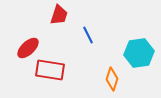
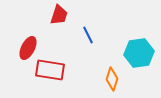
red ellipse: rotated 20 degrees counterclockwise
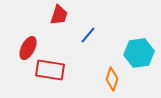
blue line: rotated 66 degrees clockwise
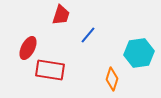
red trapezoid: moved 2 px right
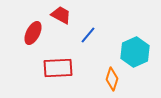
red trapezoid: rotated 80 degrees counterclockwise
red ellipse: moved 5 px right, 15 px up
cyan hexagon: moved 4 px left, 1 px up; rotated 16 degrees counterclockwise
red rectangle: moved 8 px right, 2 px up; rotated 12 degrees counterclockwise
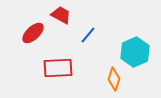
red ellipse: rotated 20 degrees clockwise
orange diamond: moved 2 px right
